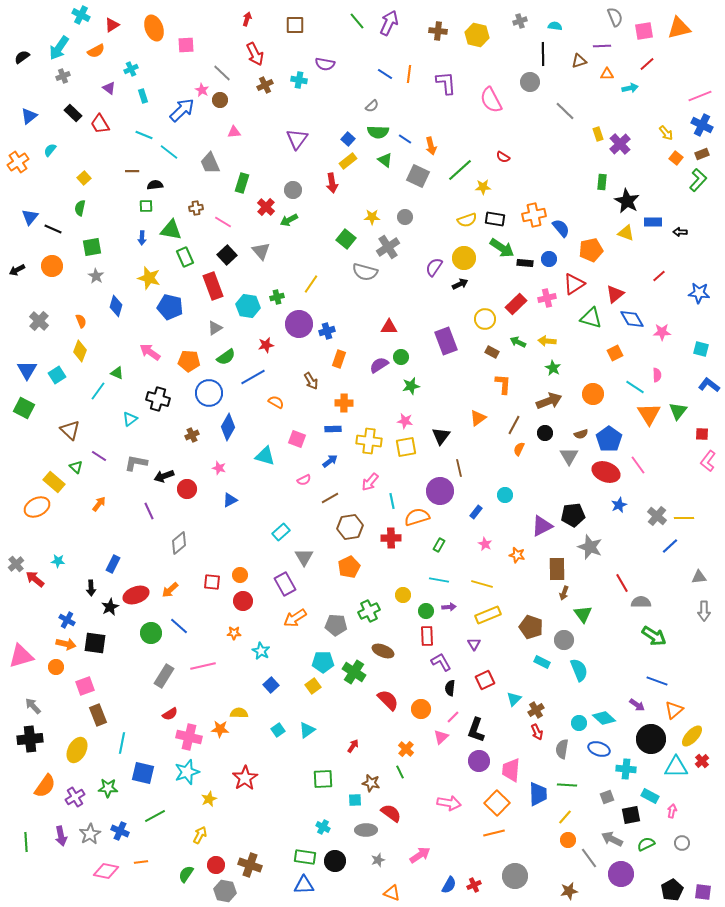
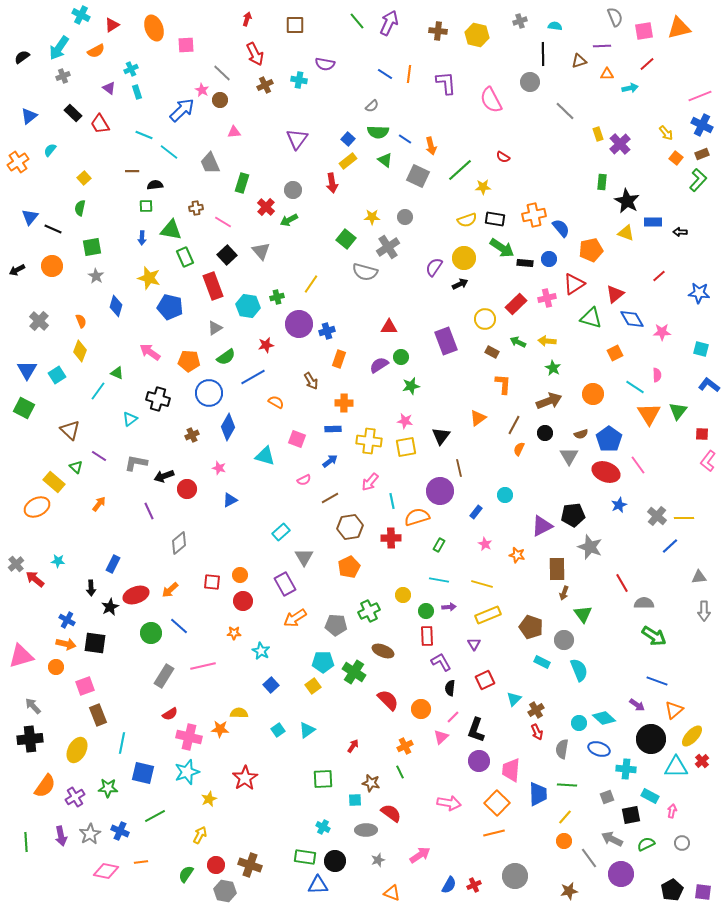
cyan rectangle at (143, 96): moved 6 px left, 4 px up
gray semicircle at (641, 602): moved 3 px right, 1 px down
orange cross at (406, 749): moved 1 px left, 3 px up; rotated 21 degrees clockwise
orange circle at (568, 840): moved 4 px left, 1 px down
blue triangle at (304, 885): moved 14 px right
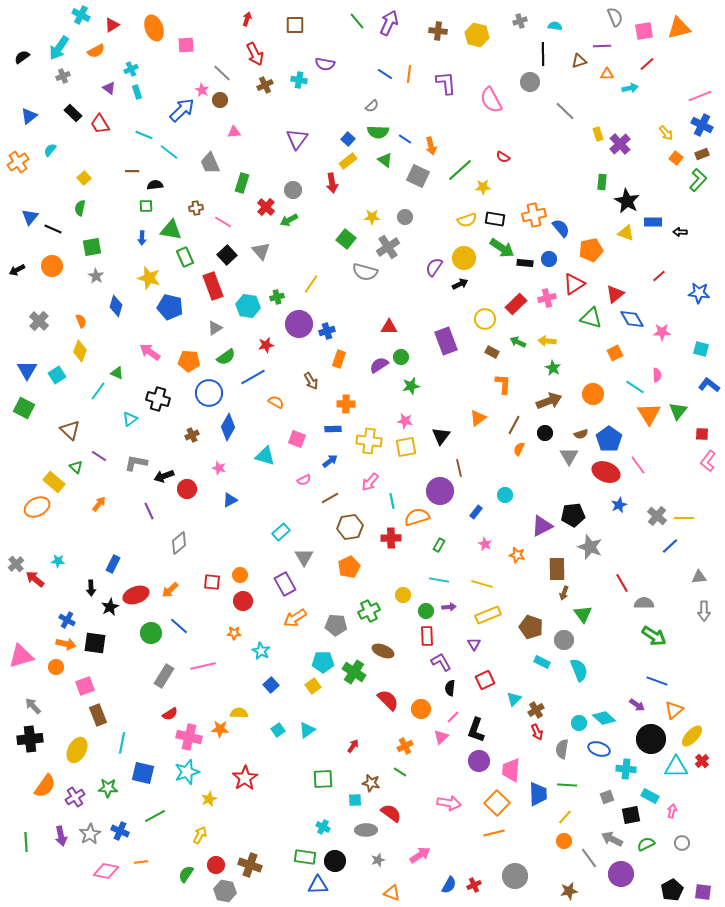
orange cross at (344, 403): moved 2 px right, 1 px down
green line at (400, 772): rotated 32 degrees counterclockwise
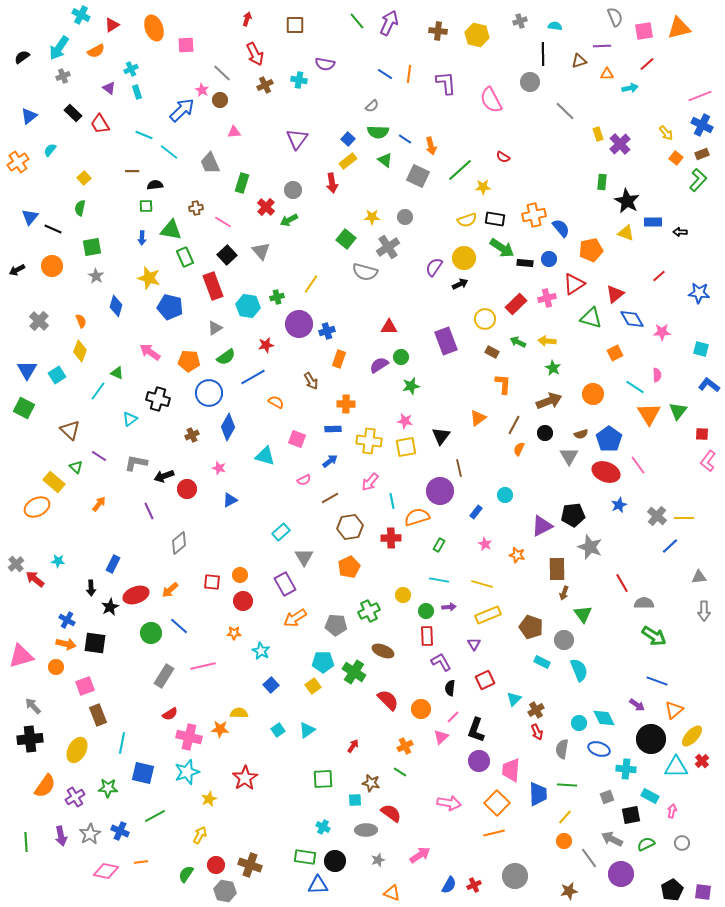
cyan diamond at (604, 718): rotated 20 degrees clockwise
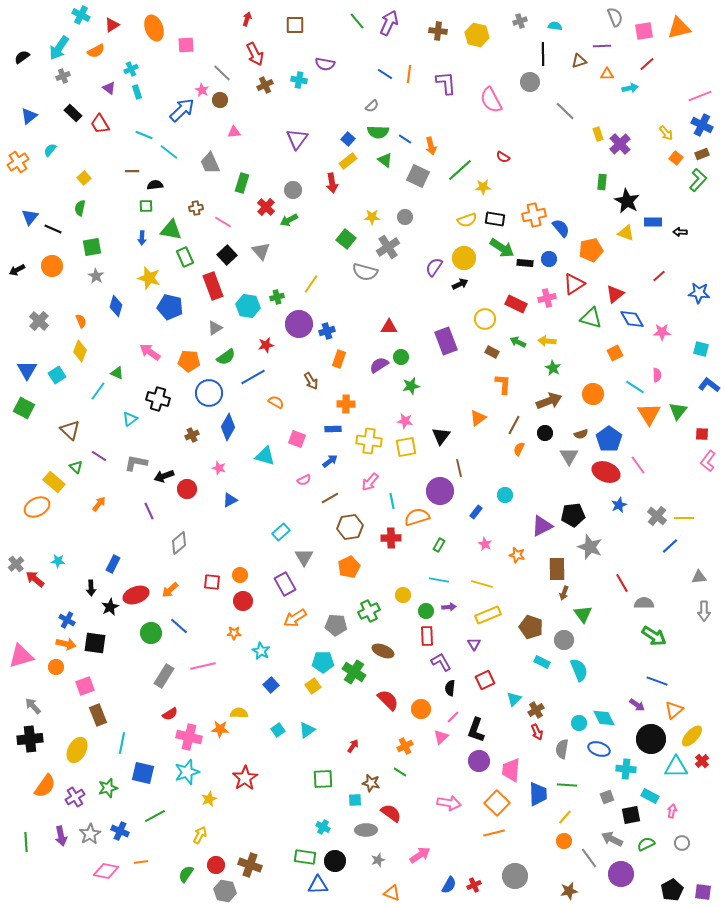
red rectangle at (516, 304): rotated 70 degrees clockwise
green star at (108, 788): rotated 18 degrees counterclockwise
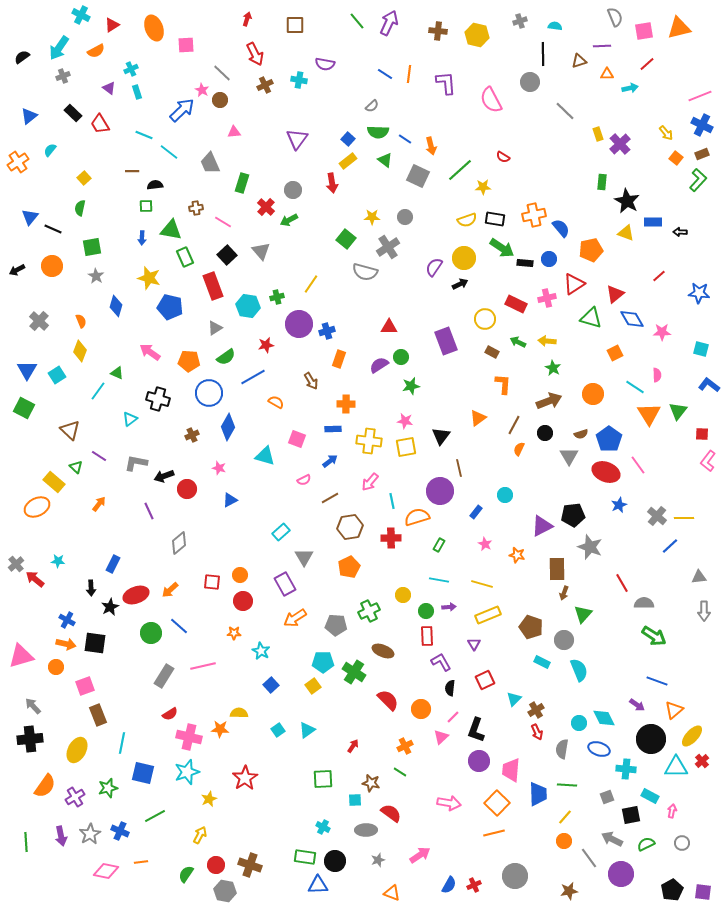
green triangle at (583, 614): rotated 18 degrees clockwise
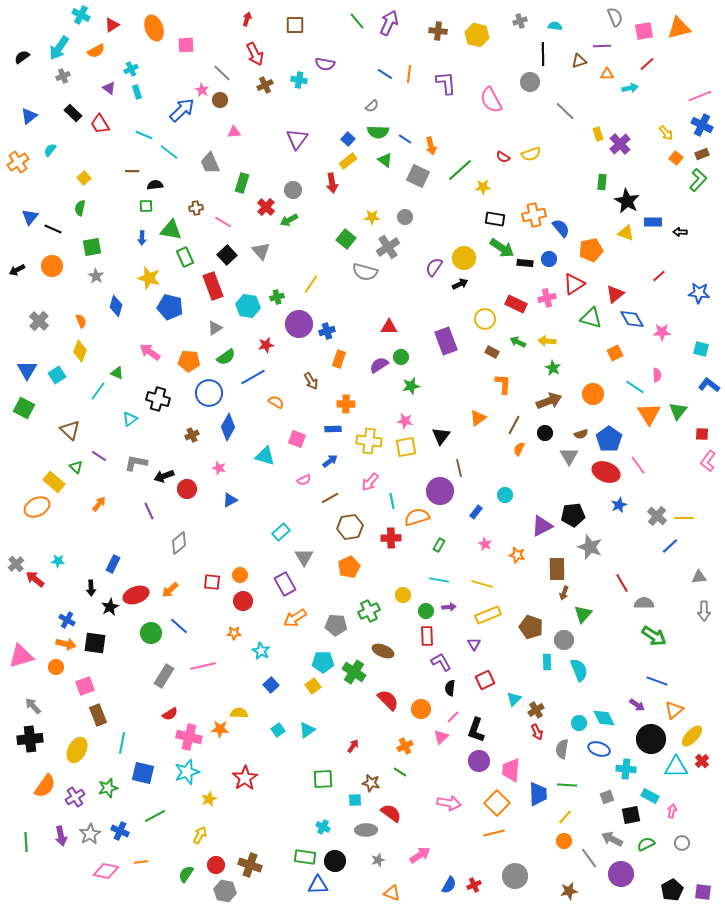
yellow semicircle at (467, 220): moved 64 px right, 66 px up
cyan rectangle at (542, 662): moved 5 px right; rotated 63 degrees clockwise
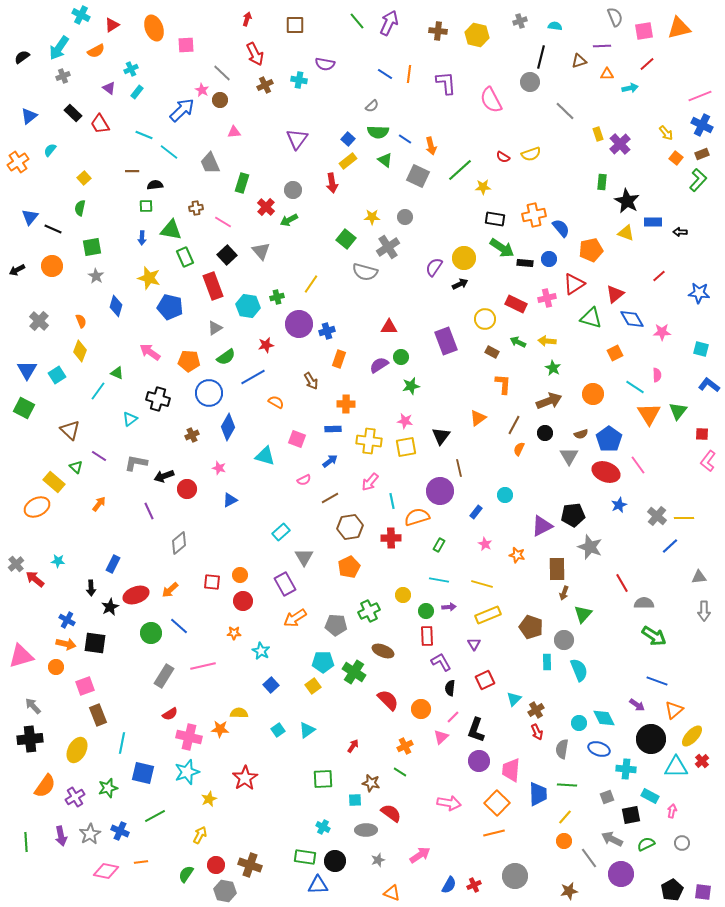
black line at (543, 54): moved 2 px left, 3 px down; rotated 15 degrees clockwise
cyan rectangle at (137, 92): rotated 56 degrees clockwise
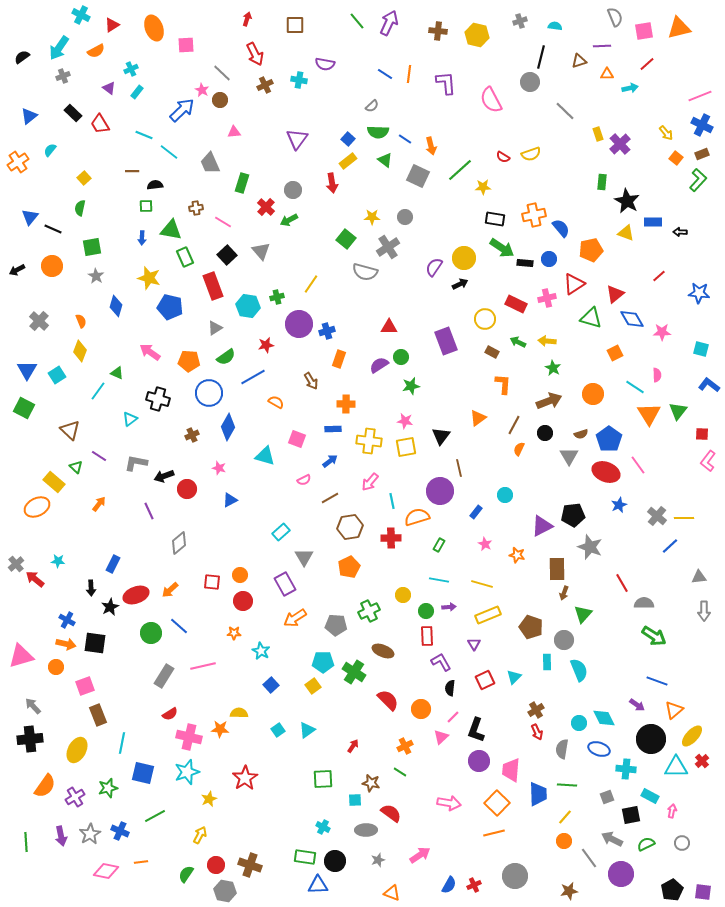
cyan triangle at (514, 699): moved 22 px up
